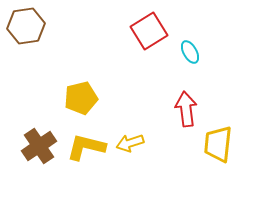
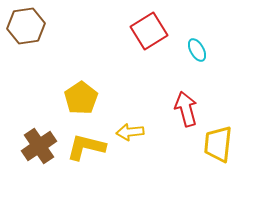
cyan ellipse: moved 7 px right, 2 px up
yellow pentagon: rotated 20 degrees counterclockwise
red arrow: rotated 8 degrees counterclockwise
yellow arrow: moved 11 px up; rotated 12 degrees clockwise
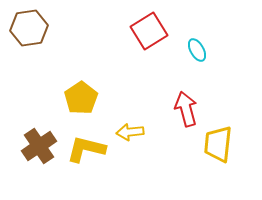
brown hexagon: moved 3 px right, 2 px down
yellow L-shape: moved 2 px down
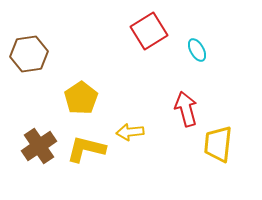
brown hexagon: moved 26 px down
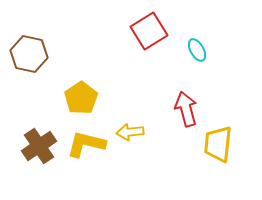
brown hexagon: rotated 21 degrees clockwise
yellow L-shape: moved 5 px up
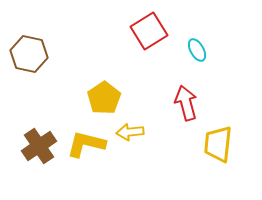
yellow pentagon: moved 23 px right
red arrow: moved 6 px up
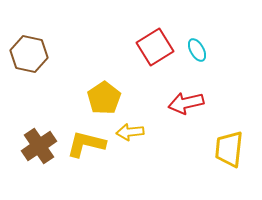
red square: moved 6 px right, 16 px down
red arrow: rotated 88 degrees counterclockwise
yellow trapezoid: moved 11 px right, 5 px down
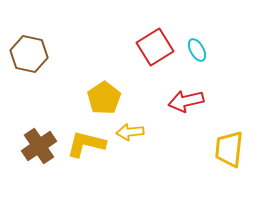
red arrow: moved 2 px up
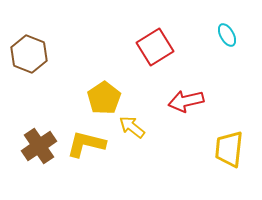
cyan ellipse: moved 30 px right, 15 px up
brown hexagon: rotated 9 degrees clockwise
yellow arrow: moved 2 px right, 5 px up; rotated 44 degrees clockwise
